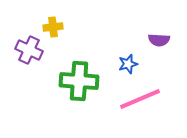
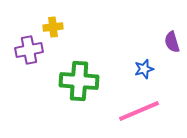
purple semicircle: moved 13 px right, 2 px down; rotated 70 degrees clockwise
purple cross: rotated 36 degrees counterclockwise
blue star: moved 16 px right, 5 px down
pink line: moved 1 px left, 12 px down
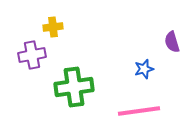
purple cross: moved 3 px right, 5 px down
green cross: moved 5 px left, 6 px down; rotated 12 degrees counterclockwise
pink line: rotated 15 degrees clockwise
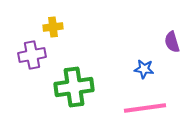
blue star: rotated 24 degrees clockwise
pink line: moved 6 px right, 3 px up
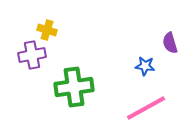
yellow cross: moved 6 px left, 3 px down; rotated 24 degrees clockwise
purple semicircle: moved 2 px left, 1 px down
blue star: moved 1 px right, 3 px up
pink line: moved 1 px right; rotated 21 degrees counterclockwise
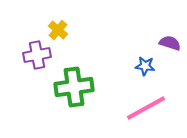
yellow cross: moved 11 px right; rotated 24 degrees clockwise
purple semicircle: rotated 125 degrees clockwise
purple cross: moved 5 px right
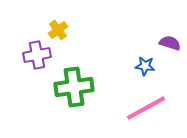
yellow cross: rotated 12 degrees clockwise
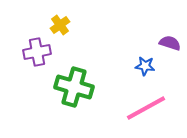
yellow cross: moved 2 px right, 5 px up
purple cross: moved 3 px up
green cross: rotated 24 degrees clockwise
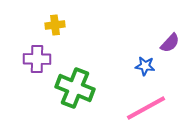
yellow cross: moved 5 px left; rotated 30 degrees clockwise
purple semicircle: rotated 115 degrees clockwise
purple cross: moved 7 px down; rotated 12 degrees clockwise
green cross: moved 1 px right, 1 px down; rotated 6 degrees clockwise
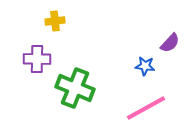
yellow cross: moved 4 px up
